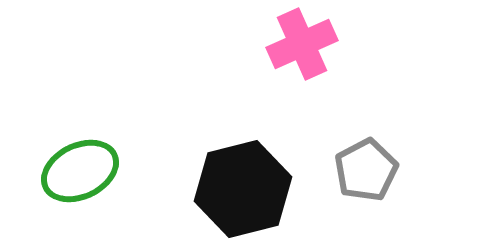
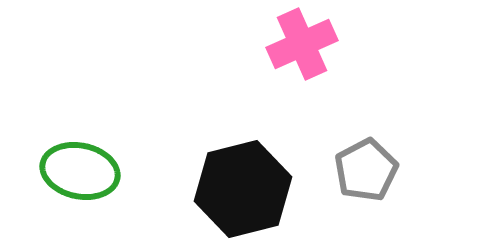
green ellipse: rotated 38 degrees clockwise
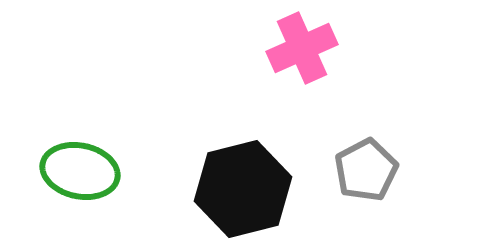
pink cross: moved 4 px down
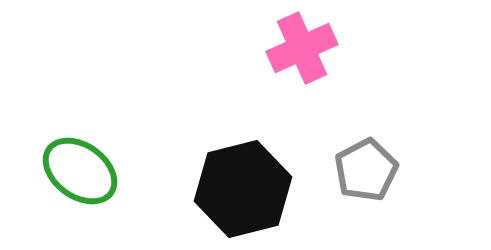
green ellipse: rotated 24 degrees clockwise
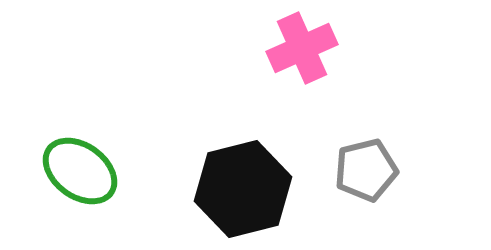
gray pentagon: rotated 14 degrees clockwise
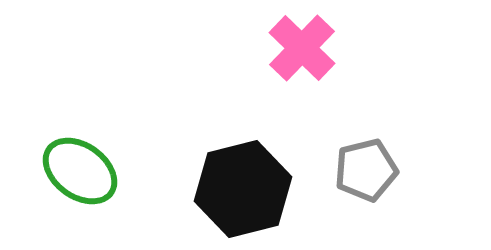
pink cross: rotated 22 degrees counterclockwise
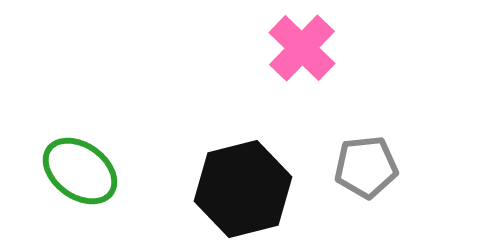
gray pentagon: moved 3 px up; rotated 8 degrees clockwise
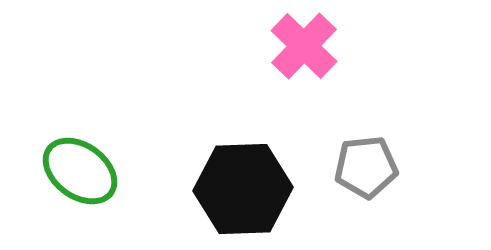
pink cross: moved 2 px right, 2 px up
black hexagon: rotated 12 degrees clockwise
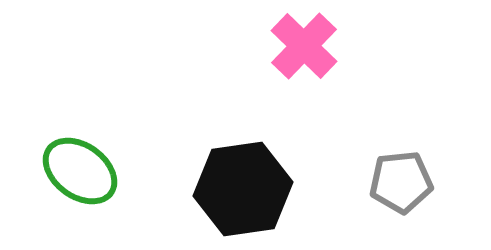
gray pentagon: moved 35 px right, 15 px down
black hexagon: rotated 6 degrees counterclockwise
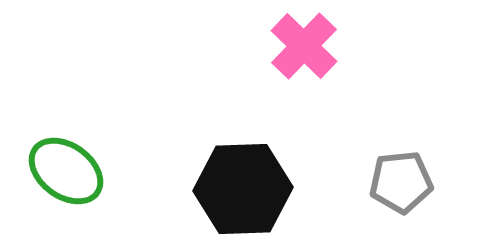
green ellipse: moved 14 px left
black hexagon: rotated 6 degrees clockwise
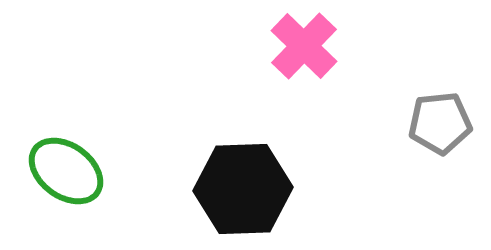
gray pentagon: moved 39 px right, 59 px up
